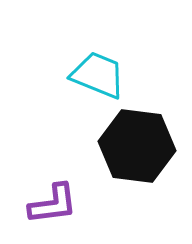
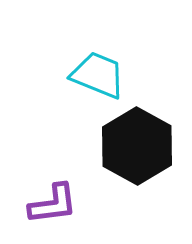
black hexagon: rotated 22 degrees clockwise
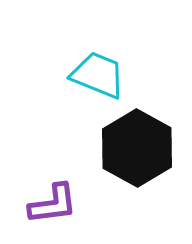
black hexagon: moved 2 px down
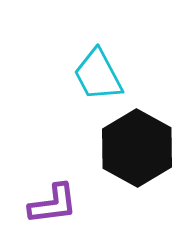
cyan trapezoid: rotated 140 degrees counterclockwise
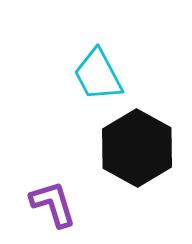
purple L-shape: rotated 100 degrees counterclockwise
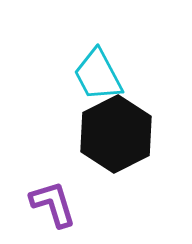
black hexagon: moved 21 px left, 14 px up; rotated 4 degrees clockwise
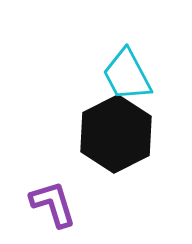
cyan trapezoid: moved 29 px right
